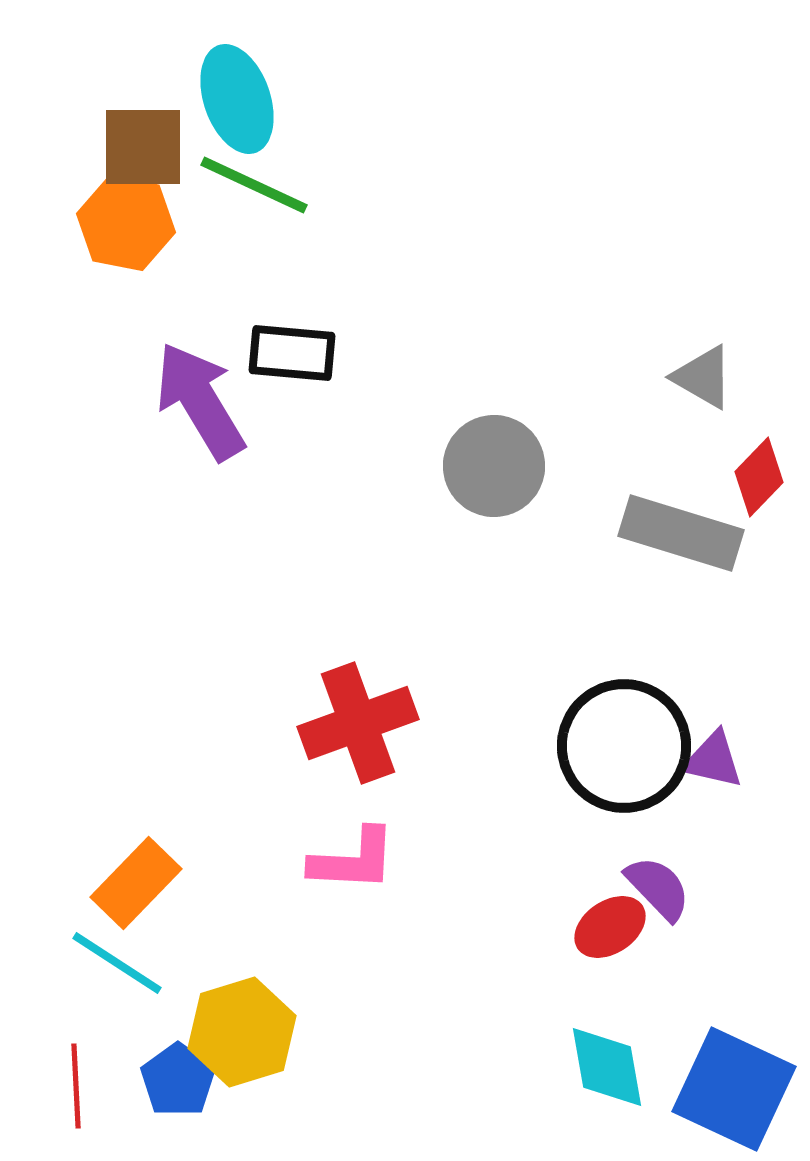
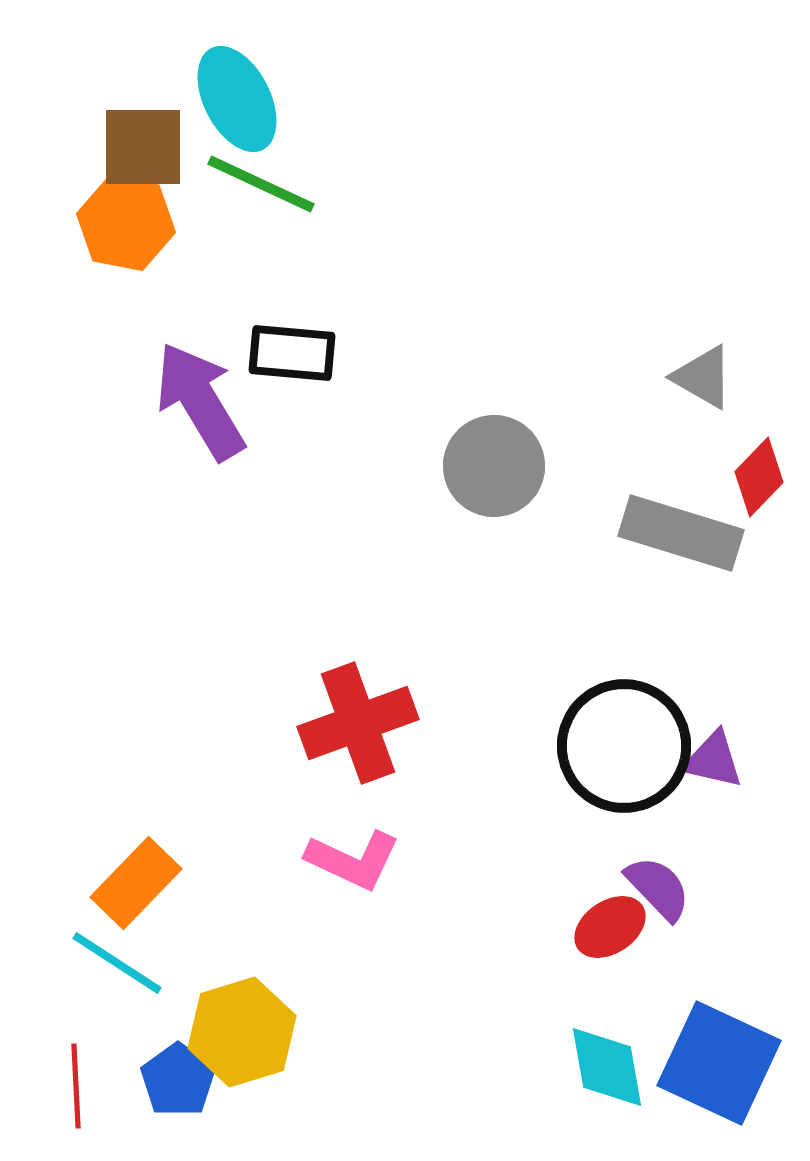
cyan ellipse: rotated 8 degrees counterclockwise
green line: moved 7 px right, 1 px up
pink L-shape: rotated 22 degrees clockwise
blue square: moved 15 px left, 26 px up
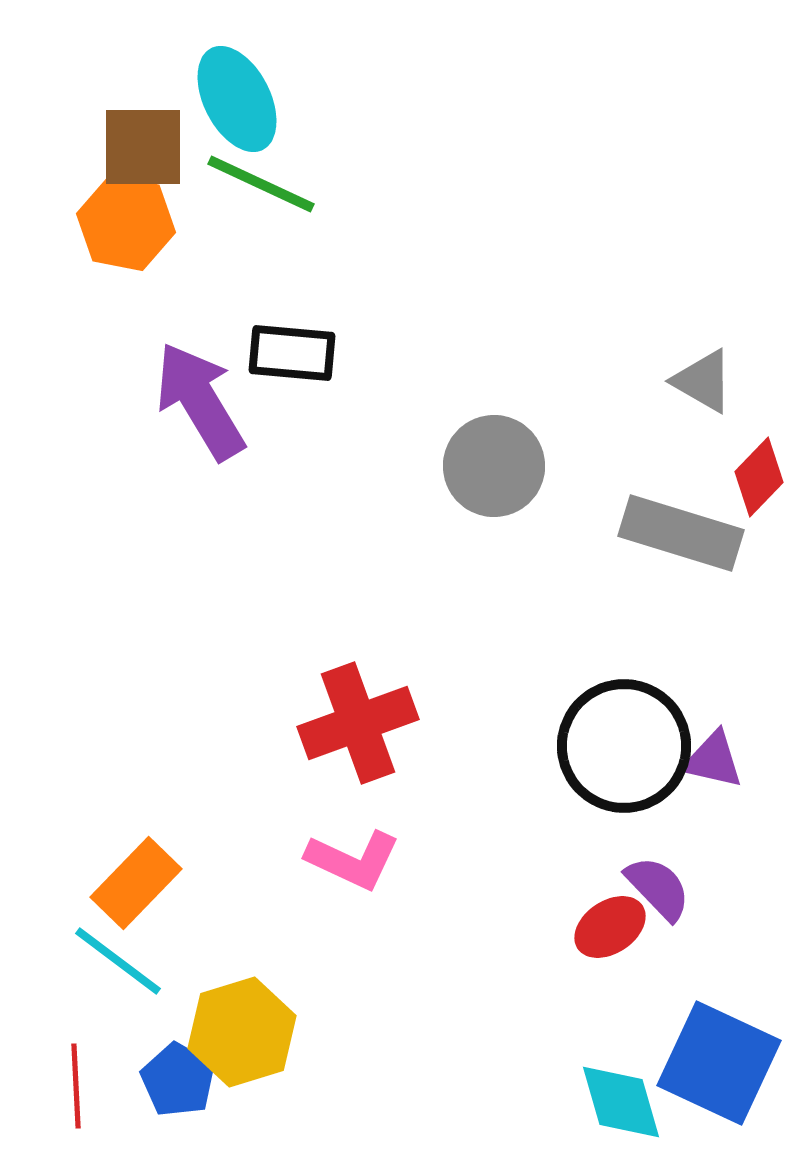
gray triangle: moved 4 px down
cyan line: moved 1 px right, 2 px up; rotated 4 degrees clockwise
cyan diamond: moved 14 px right, 35 px down; rotated 6 degrees counterclockwise
blue pentagon: rotated 6 degrees counterclockwise
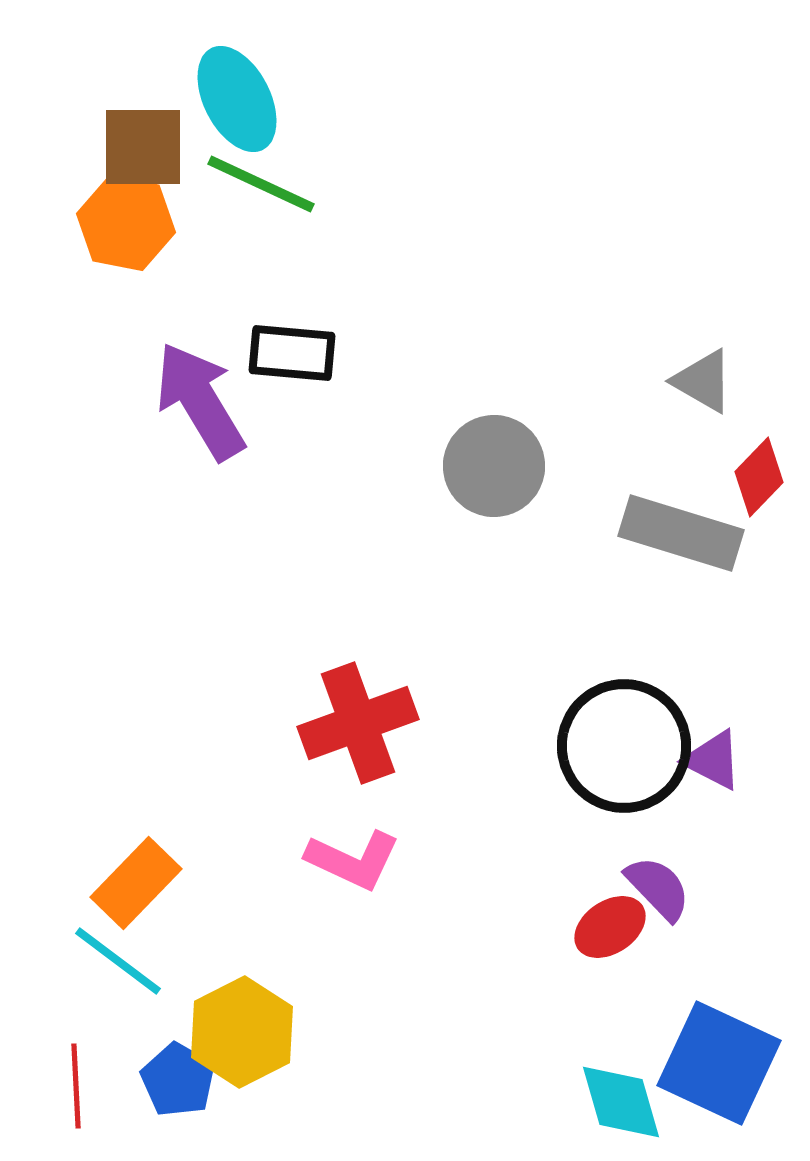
purple triangle: rotated 14 degrees clockwise
yellow hexagon: rotated 10 degrees counterclockwise
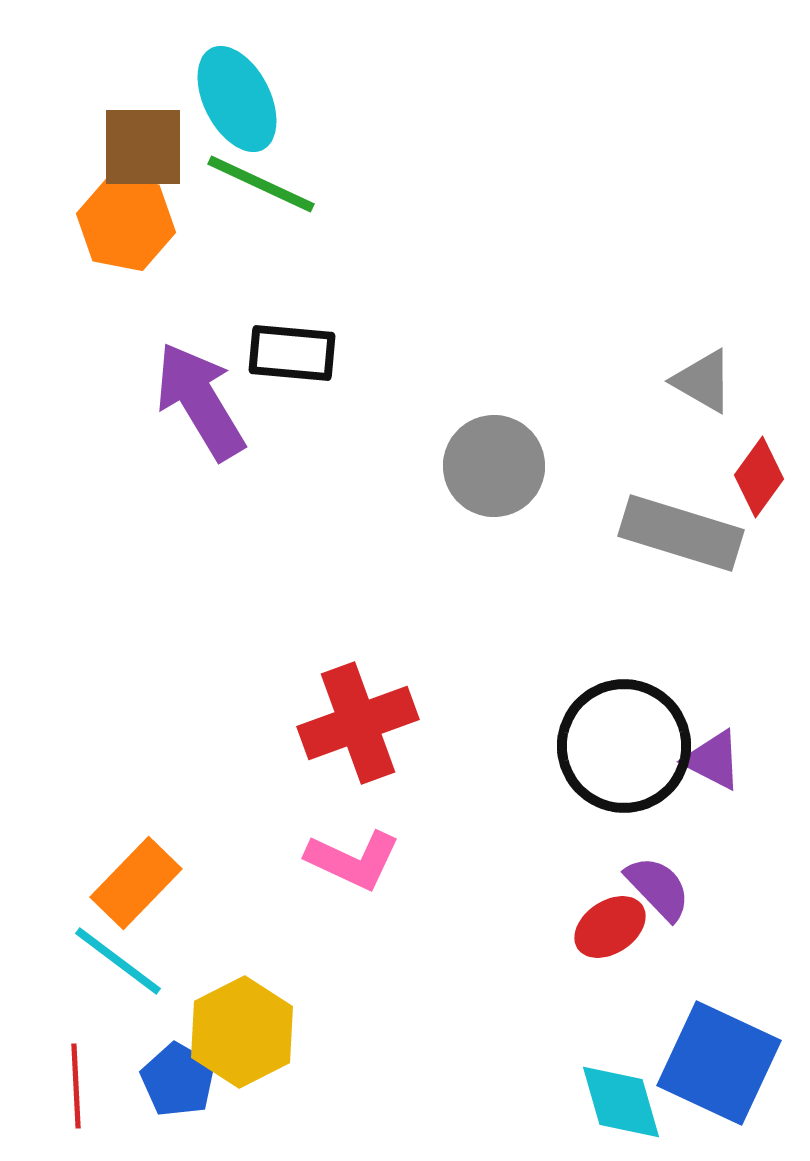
red diamond: rotated 8 degrees counterclockwise
